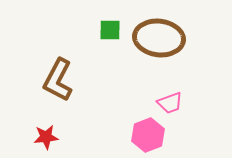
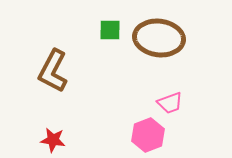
brown L-shape: moved 5 px left, 9 px up
red star: moved 7 px right, 3 px down; rotated 15 degrees clockwise
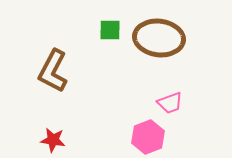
pink hexagon: moved 2 px down
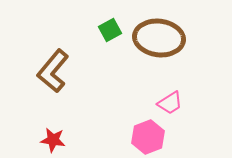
green square: rotated 30 degrees counterclockwise
brown L-shape: rotated 12 degrees clockwise
pink trapezoid: rotated 12 degrees counterclockwise
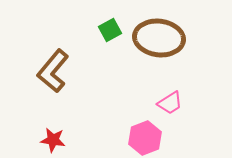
pink hexagon: moved 3 px left, 1 px down
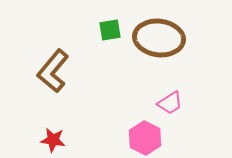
green square: rotated 20 degrees clockwise
pink hexagon: rotated 12 degrees counterclockwise
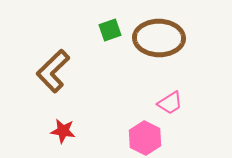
green square: rotated 10 degrees counterclockwise
brown ellipse: rotated 6 degrees counterclockwise
brown L-shape: rotated 6 degrees clockwise
red star: moved 10 px right, 9 px up
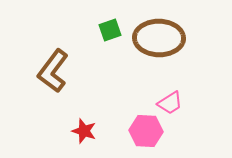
brown L-shape: rotated 9 degrees counterclockwise
red star: moved 21 px right; rotated 10 degrees clockwise
pink hexagon: moved 1 px right, 7 px up; rotated 24 degrees counterclockwise
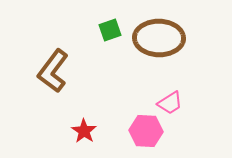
red star: rotated 15 degrees clockwise
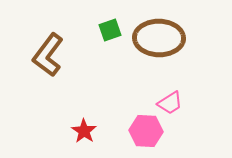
brown L-shape: moved 5 px left, 16 px up
